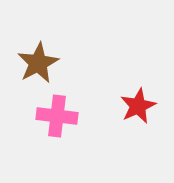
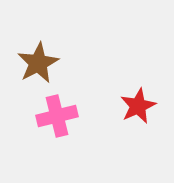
pink cross: rotated 21 degrees counterclockwise
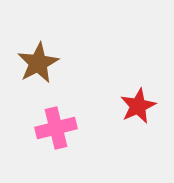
pink cross: moved 1 px left, 12 px down
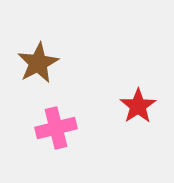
red star: rotated 9 degrees counterclockwise
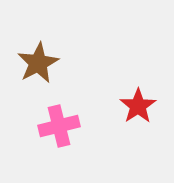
pink cross: moved 3 px right, 2 px up
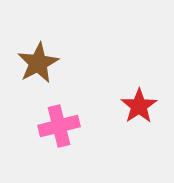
red star: moved 1 px right
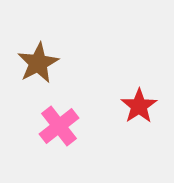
pink cross: rotated 24 degrees counterclockwise
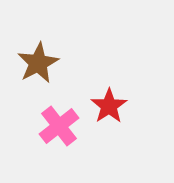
red star: moved 30 px left
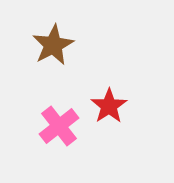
brown star: moved 15 px right, 18 px up
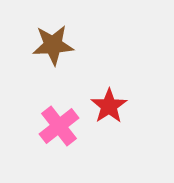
brown star: rotated 24 degrees clockwise
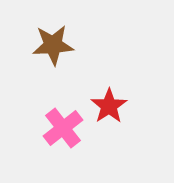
pink cross: moved 4 px right, 2 px down
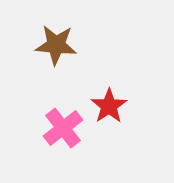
brown star: moved 3 px right; rotated 9 degrees clockwise
